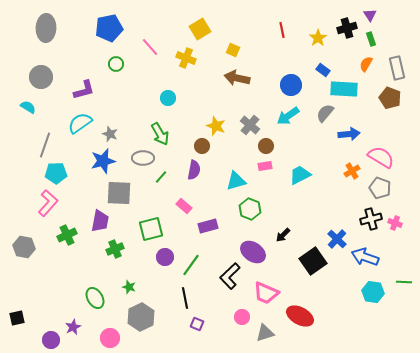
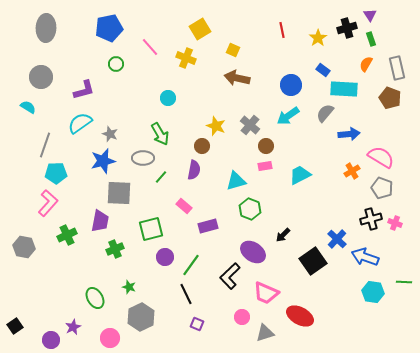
gray pentagon at (380, 188): moved 2 px right
black line at (185, 298): moved 1 px right, 4 px up; rotated 15 degrees counterclockwise
black square at (17, 318): moved 2 px left, 8 px down; rotated 21 degrees counterclockwise
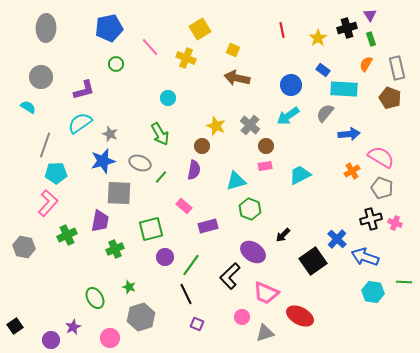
gray ellipse at (143, 158): moved 3 px left, 5 px down; rotated 20 degrees clockwise
gray hexagon at (141, 317): rotated 8 degrees clockwise
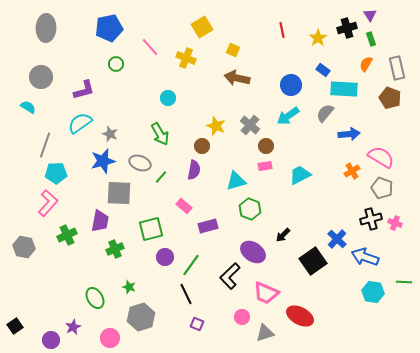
yellow square at (200, 29): moved 2 px right, 2 px up
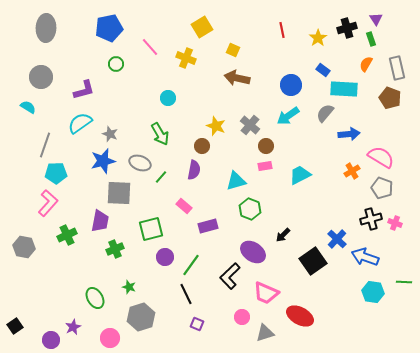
purple triangle at (370, 15): moved 6 px right, 4 px down
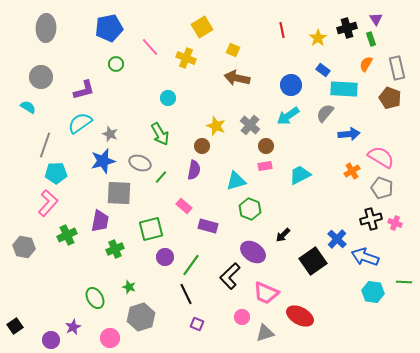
purple rectangle at (208, 226): rotated 30 degrees clockwise
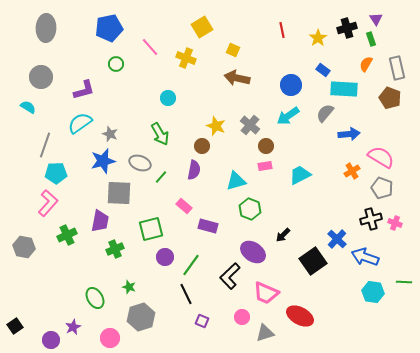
purple square at (197, 324): moved 5 px right, 3 px up
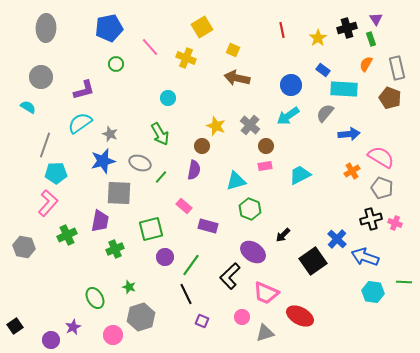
pink circle at (110, 338): moved 3 px right, 3 px up
